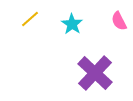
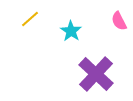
cyan star: moved 1 px left, 7 px down
purple cross: moved 1 px right, 1 px down
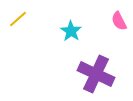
yellow line: moved 12 px left
purple cross: rotated 18 degrees counterclockwise
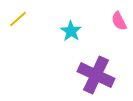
purple cross: moved 1 px down
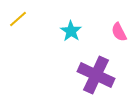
pink semicircle: moved 11 px down
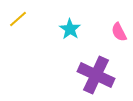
cyan star: moved 1 px left, 2 px up
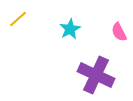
cyan star: rotated 10 degrees clockwise
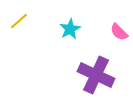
yellow line: moved 1 px right, 2 px down
pink semicircle: rotated 18 degrees counterclockwise
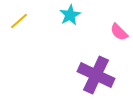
cyan star: moved 14 px up
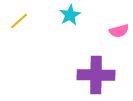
pink semicircle: moved 1 px up; rotated 60 degrees counterclockwise
purple cross: rotated 24 degrees counterclockwise
